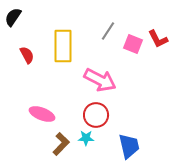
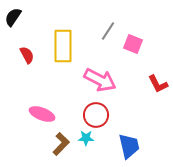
red L-shape: moved 45 px down
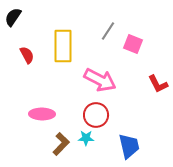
pink ellipse: rotated 20 degrees counterclockwise
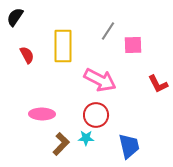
black semicircle: moved 2 px right
pink square: moved 1 px down; rotated 24 degrees counterclockwise
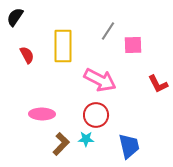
cyan star: moved 1 px down
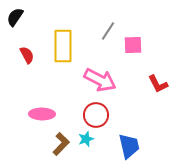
cyan star: rotated 21 degrees counterclockwise
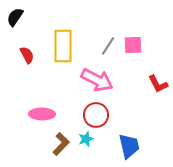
gray line: moved 15 px down
pink arrow: moved 3 px left
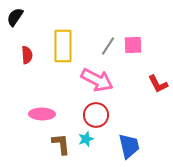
red semicircle: rotated 24 degrees clockwise
brown L-shape: rotated 50 degrees counterclockwise
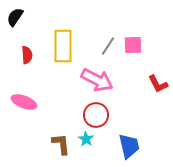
pink ellipse: moved 18 px left, 12 px up; rotated 20 degrees clockwise
cyan star: rotated 21 degrees counterclockwise
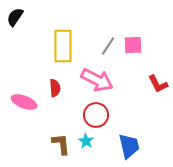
red semicircle: moved 28 px right, 33 px down
cyan star: moved 2 px down
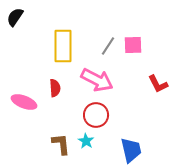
blue trapezoid: moved 2 px right, 4 px down
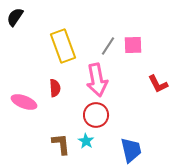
yellow rectangle: rotated 20 degrees counterclockwise
pink arrow: rotated 52 degrees clockwise
